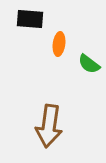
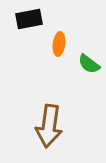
black rectangle: moved 1 px left; rotated 16 degrees counterclockwise
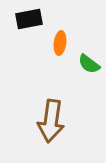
orange ellipse: moved 1 px right, 1 px up
brown arrow: moved 2 px right, 5 px up
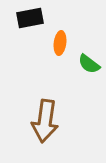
black rectangle: moved 1 px right, 1 px up
brown arrow: moved 6 px left
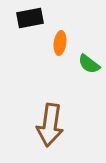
brown arrow: moved 5 px right, 4 px down
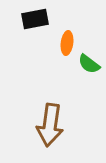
black rectangle: moved 5 px right, 1 px down
orange ellipse: moved 7 px right
